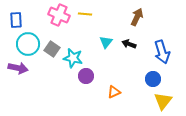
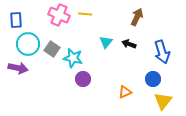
purple circle: moved 3 px left, 3 px down
orange triangle: moved 11 px right
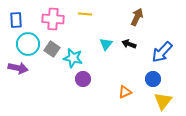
pink cross: moved 6 px left, 4 px down; rotated 20 degrees counterclockwise
cyan triangle: moved 2 px down
blue arrow: rotated 60 degrees clockwise
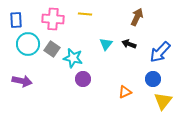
blue arrow: moved 2 px left
purple arrow: moved 4 px right, 13 px down
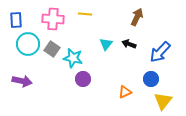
blue circle: moved 2 px left
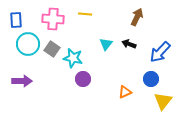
purple arrow: rotated 12 degrees counterclockwise
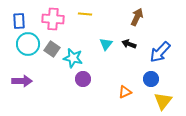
blue rectangle: moved 3 px right, 1 px down
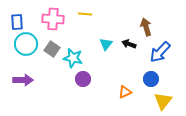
brown arrow: moved 9 px right, 10 px down; rotated 42 degrees counterclockwise
blue rectangle: moved 2 px left, 1 px down
cyan circle: moved 2 px left
purple arrow: moved 1 px right, 1 px up
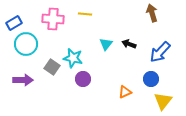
blue rectangle: moved 3 px left, 1 px down; rotated 63 degrees clockwise
brown arrow: moved 6 px right, 14 px up
gray square: moved 18 px down
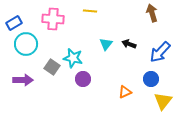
yellow line: moved 5 px right, 3 px up
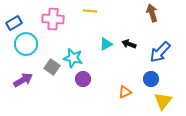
cyan triangle: rotated 24 degrees clockwise
purple arrow: rotated 30 degrees counterclockwise
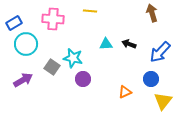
cyan triangle: rotated 24 degrees clockwise
